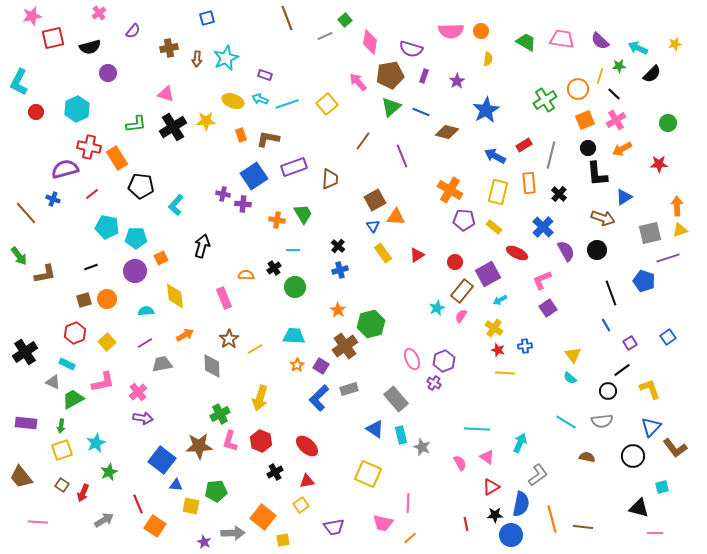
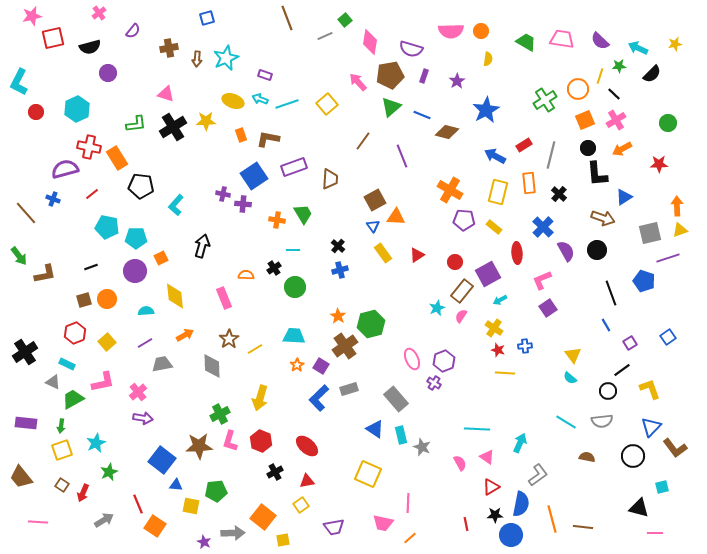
blue line at (421, 112): moved 1 px right, 3 px down
red ellipse at (517, 253): rotated 60 degrees clockwise
orange star at (338, 310): moved 6 px down
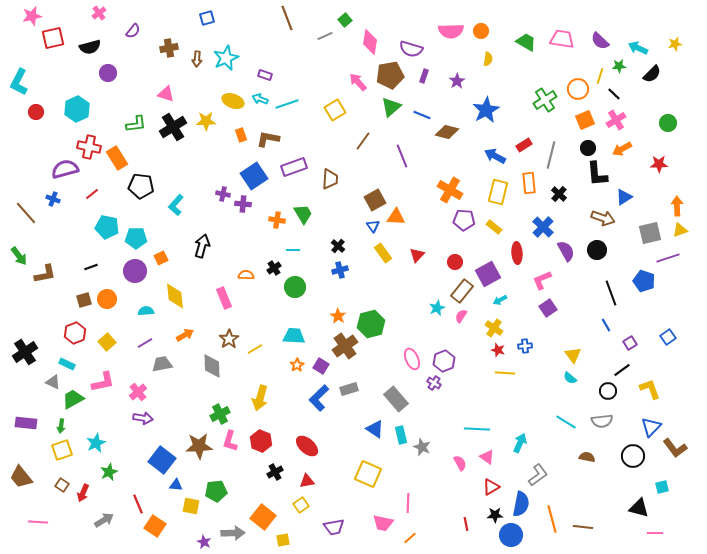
yellow square at (327, 104): moved 8 px right, 6 px down; rotated 10 degrees clockwise
red triangle at (417, 255): rotated 14 degrees counterclockwise
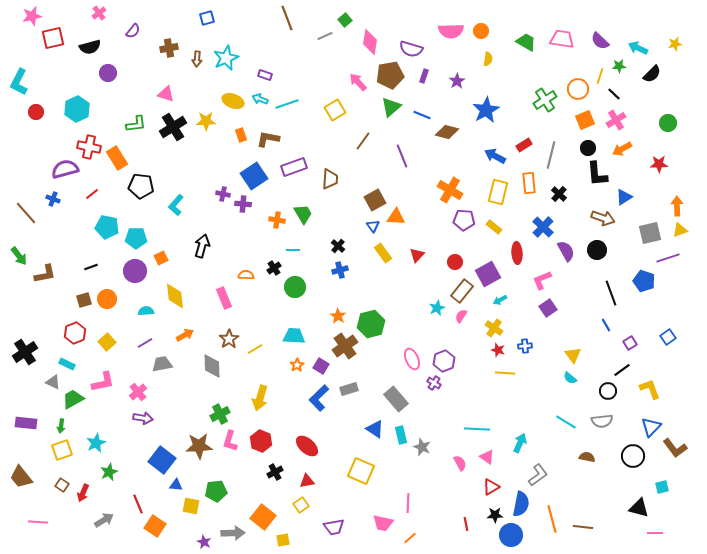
yellow square at (368, 474): moved 7 px left, 3 px up
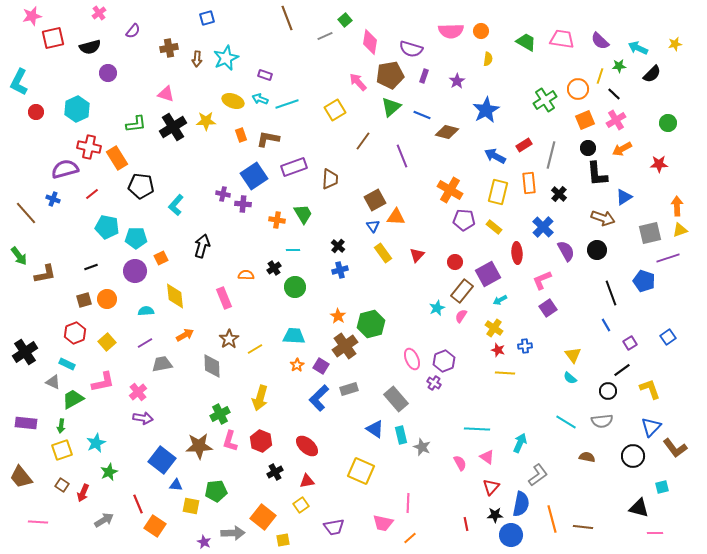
red triangle at (491, 487): rotated 18 degrees counterclockwise
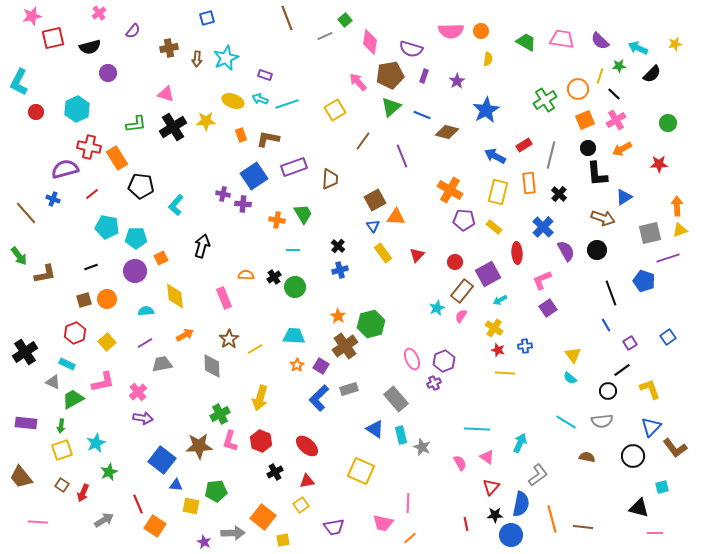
black cross at (274, 268): moved 9 px down
purple cross at (434, 383): rotated 32 degrees clockwise
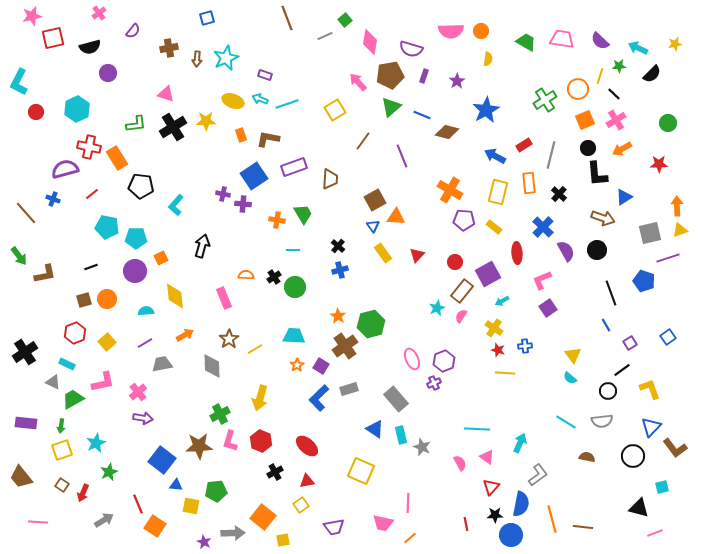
cyan arrow at (500, 300): moved 2 px right, 1 px down
pink line at (655, 533): rotated 21 degrees counterclockwise
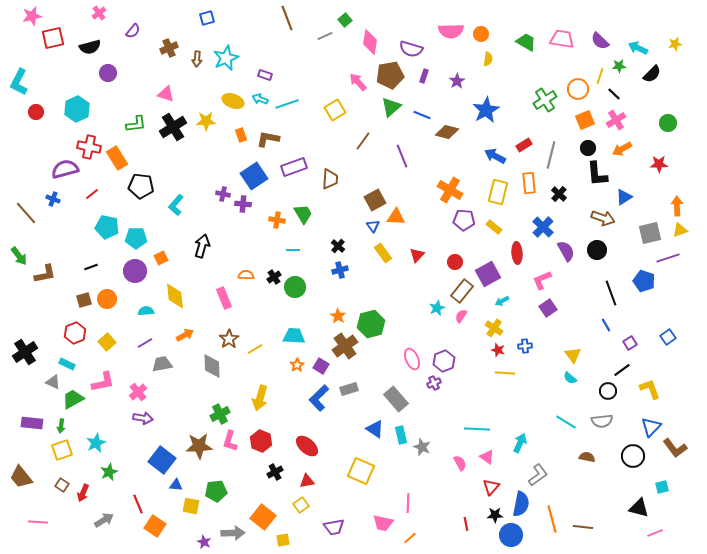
orange circle at (481, 31): moved 3 px down
brown cross at (169, 48): rotated 12 degrees counterclockwise
purple rectangle at (26, 423): moved 6 px right
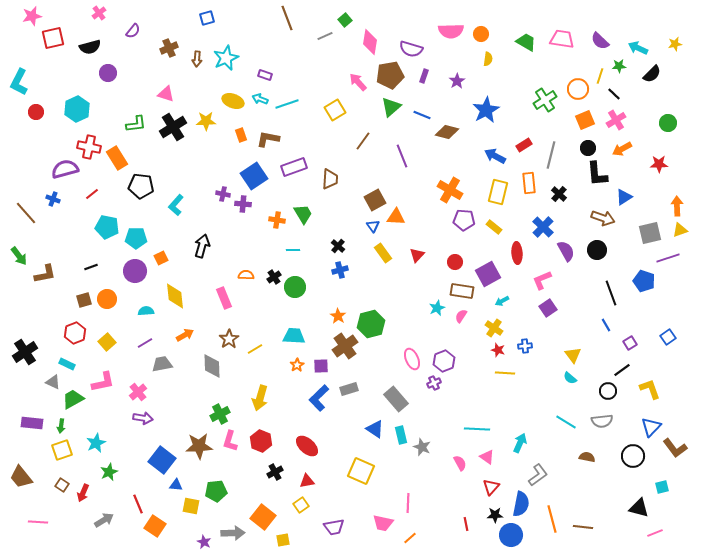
brown rectangle at (462, 291): rotated 60 degrees clockwise
purple square at (321, 366): rotated 35 degrees counterclockwise
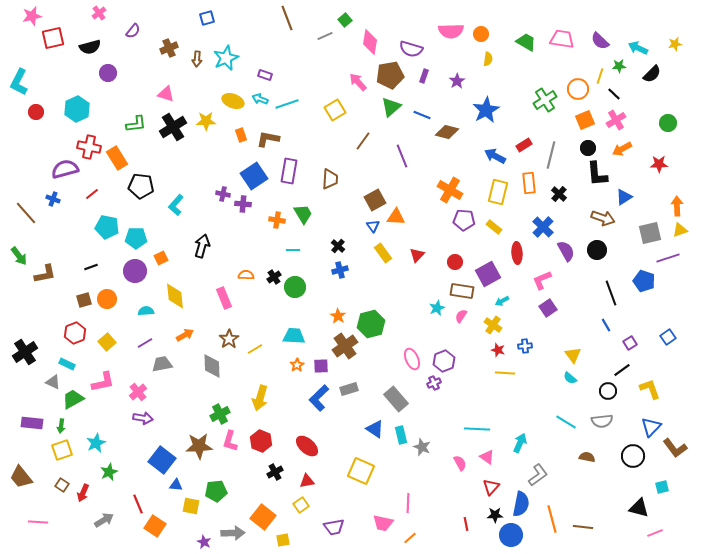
purple rectangle at (294, 167): moved 5 px left, 4 px down; rotated 60 degrees counterclockwise
yellow cross at (494, 328): moved 1 px left, 3 px up
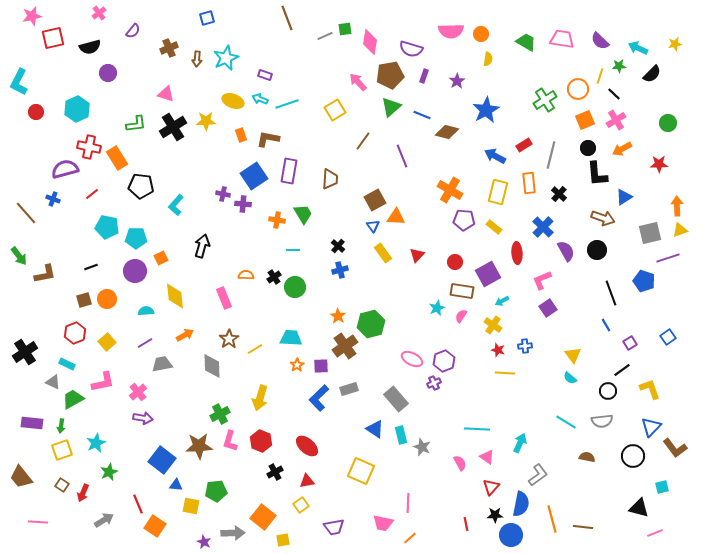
green square at (345, 20): moved 9 px down; rotated 32 degrees clockwise
cyan trapezoid at (294, 336): moved 3 px left, 2 px down
pink ellipse at (412, 359): rotated 40 degrees counterclockwise
